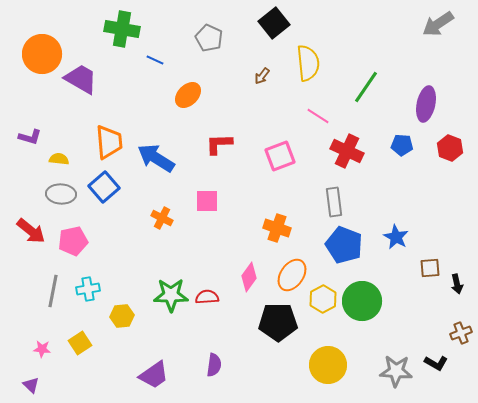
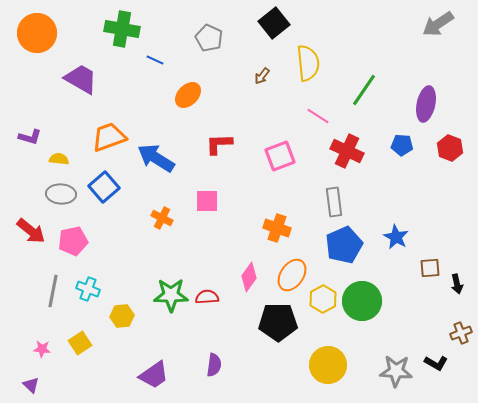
orange circle at (42, 54): moved 5 px left, 21 px up
green line at (366, 87): moved 2 px left, 3 px down
orange trapezoid at (109, 142): moved 5 px up; rotated 105 degrees counterclockwise
blue pentagon at (344, 245): rotated 27 degrees clockwise
cyan cross at (88, 289): rotated 30 degrees clockwise
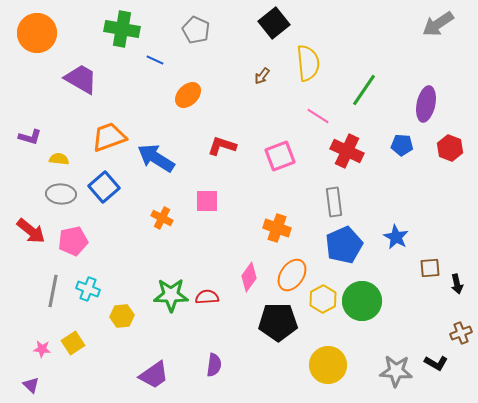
gray pentagon at (209, 38): moved 13 px left, 8 px up
red L-shape at (219, 144): moved 3 px right, 2 px down; rotated 20 degrees clockwise
yellow square at (80, 343): moved 7 px left
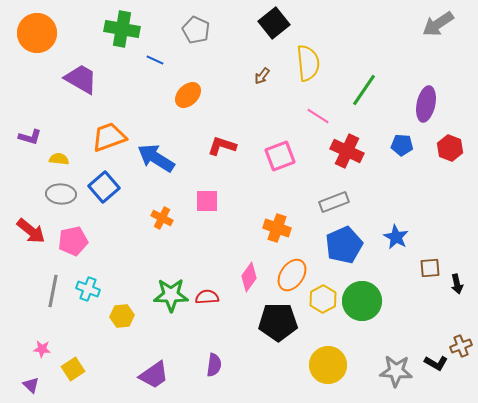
gray rectangle at (334, 202): rotated 76 degrees clockwise
brown cross at (461, 333): moved 13 px down
yellow square at (73, 343): moved 26 px down
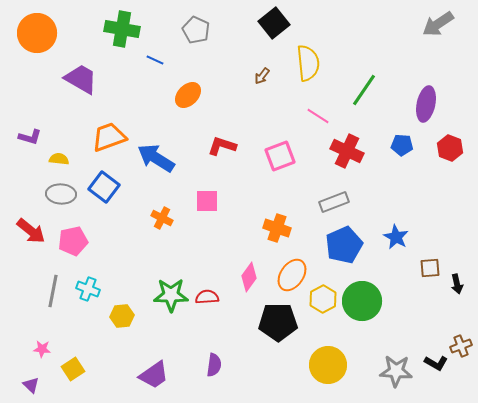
blue square at (104, 187): rotated 12 degrees counterclockwise
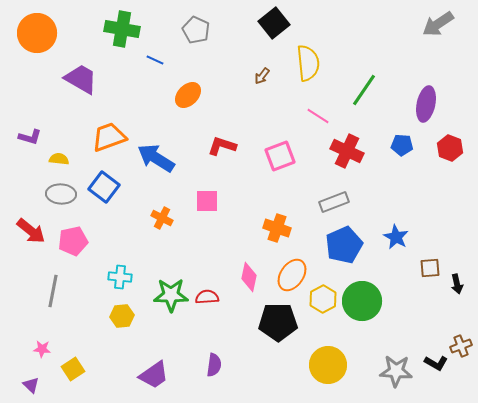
pink diamond at (249, 277): rotated 24 degrees counterclockwise
cyan cross at (88, 289): moved 32 px right, 12 px up; rotated 15 degrees counterclockwise
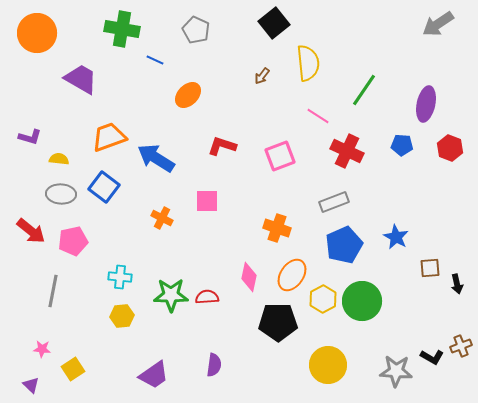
black L-shape at (436, 363): moved 4 px left, 6 px up
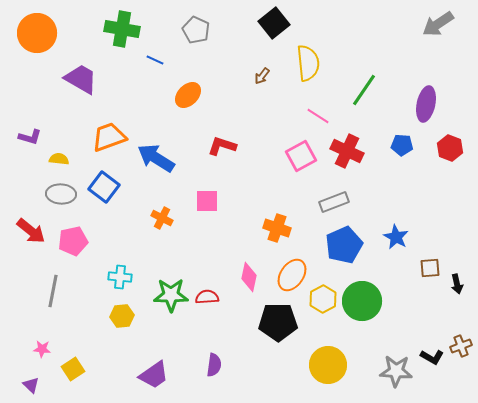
pink square at (280, 156): moved 21 px right; rotated 8 degrees counterclockwise
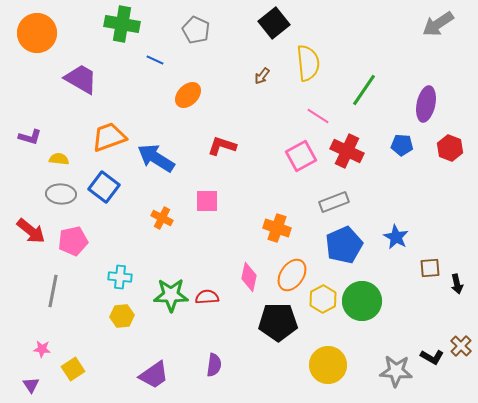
green cross at (122, 29): moved 5 px up
brown cross at (461, 346): rotated 25 degrees counterclockwise
purple triangle at (31, 385): rotated 12 degrees clockwise
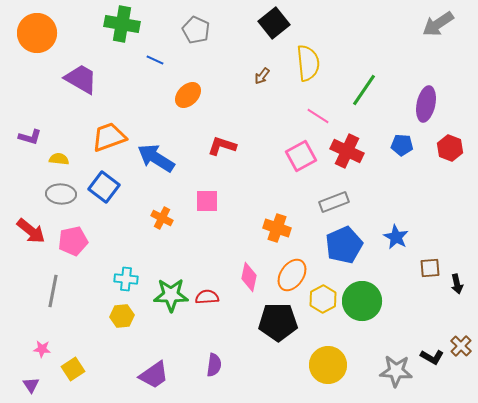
cyan cross at (120, 277): moved 6 px right, 2 px down
